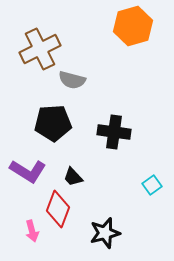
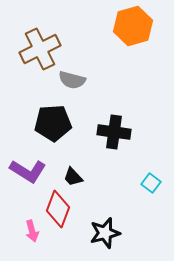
cyan square: moved 1 px left, 2 px up; rotated 18 degrees counterclockwise
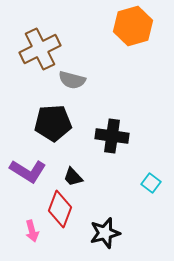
black cross: moved 2 px left, 4 px down
red diamond: moved 2 px right
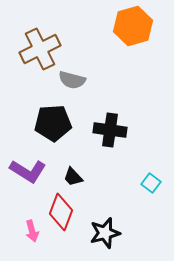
black cross: moved 2 px left, 6 px up
red diamond: moved 1 px right, 3 px down
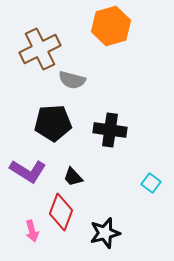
orange hexagon: moved 22 px left
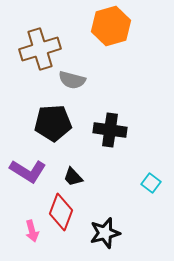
brown cross: rotated 9 degrees clockwise
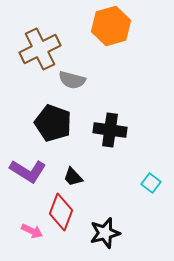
brown cross: rotated 9 degrees counterclockwise
black pentagon: rotated 24 degrees clockwise
pink arrow: rotated 50 degrees counterclockwise
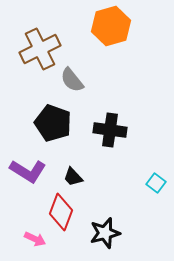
gray semicircle: rotated 36 degrees clockwise
cyan square: moved 5 px right
pink arrow: moved 3 px right, 8 px down
